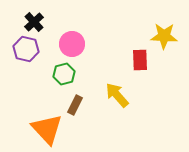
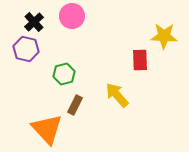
pink circle: moved 28 px up
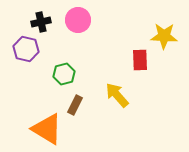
pink circle: moved 6 px right, 4 px down
black cross: moved 7 px right; rotated 30 degrees clockwise
orange triangle: rotated 16 degrees counterclockwise
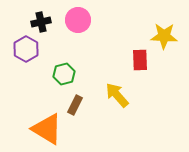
purple hexagon: rotated 15 degrees clockwise
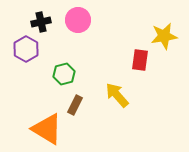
yellow star: rotated 12 degrees counterclockwise
red rectangle: rotated 10 degrees clockwise
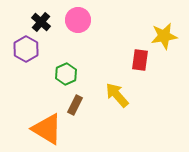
black cross: rotated 36 degrees counterclockwise
green hexagon: moved 2 px right; rotated 10 degrees counterclockwise
